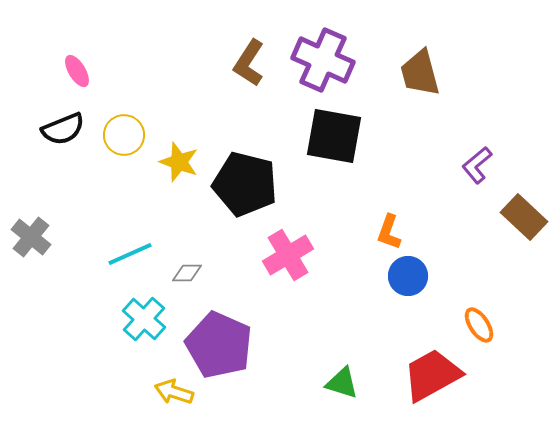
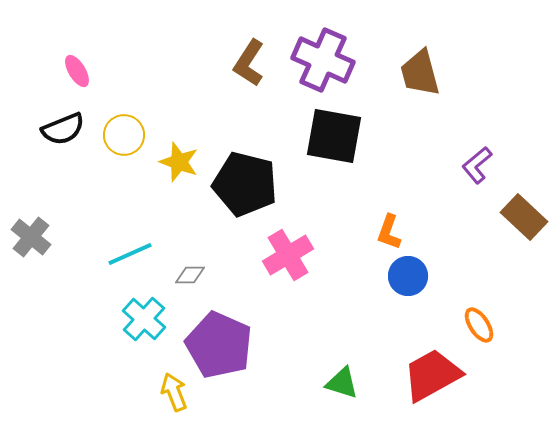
gray diamond: moved 3 px right, 2 px down
yellow arrow: rotated 51 degrees clockwise
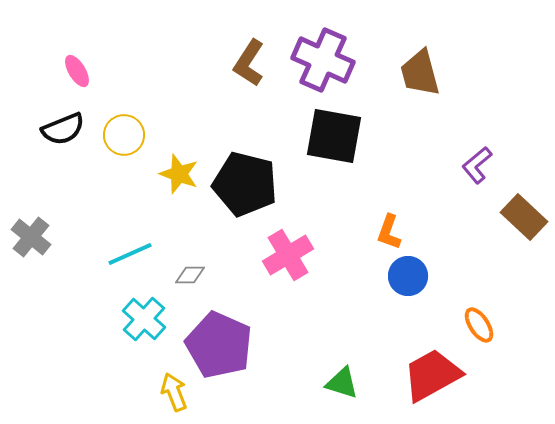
yellow star: moved 12 px down
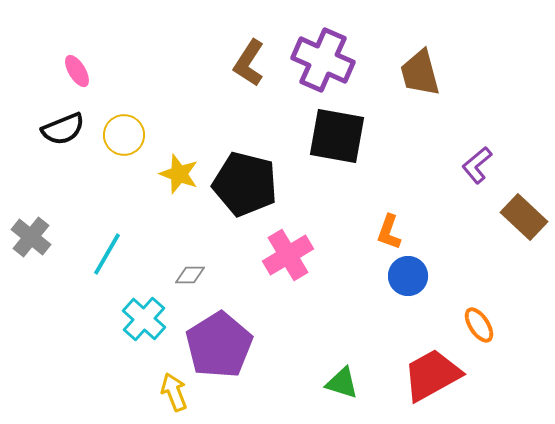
black square: moved 3 px right
cyan line: moved 23 px left; rotated 36 degrees counterclockwise
purple pentagon: rotated 16 degrees clockwise
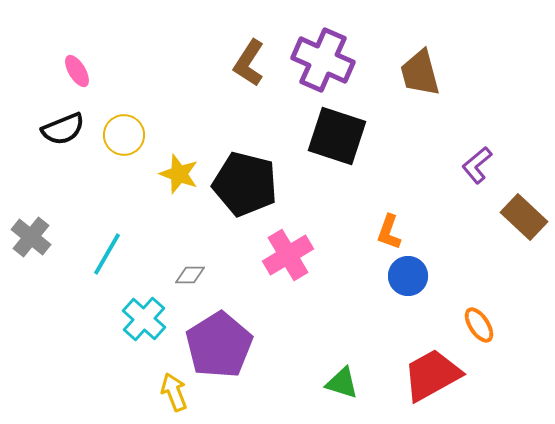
black square: rotated 8 degrees clockwise
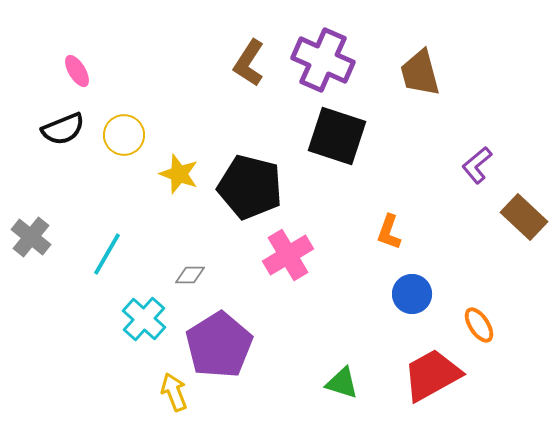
black pentagon: moved 5 px right, 3 px down
blue circle: moved 4 px right, 18 px down
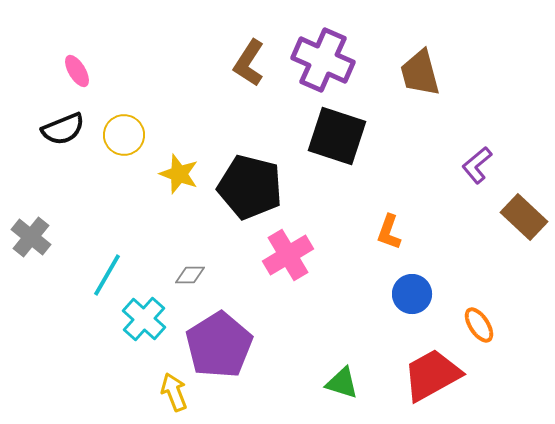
cyan line: moved 21 px down
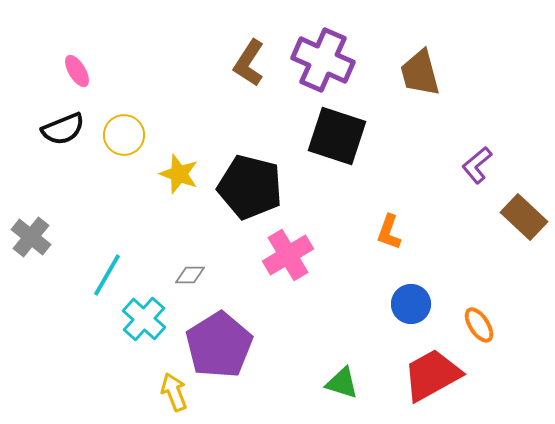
blue circle: moved 1 px left, 10 px down
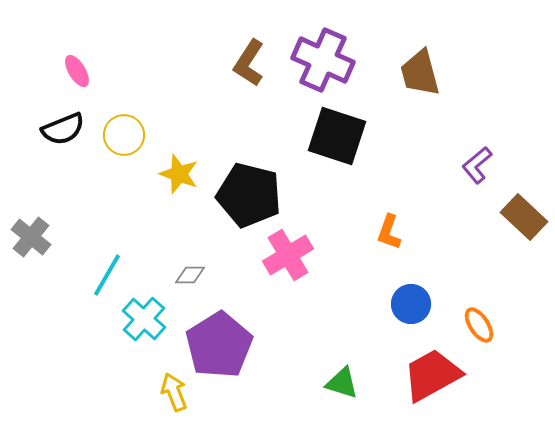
black pentagon: moved 1 px left, 8 px down
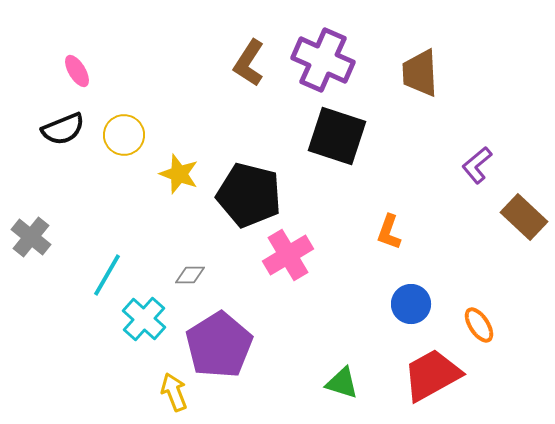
brown trapezoid: rotated 12 degrees clockwise
